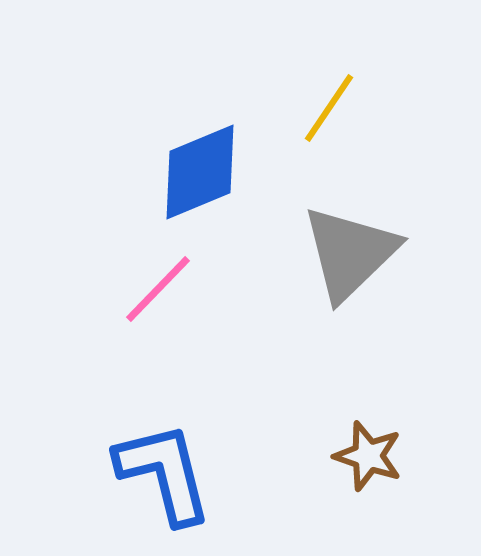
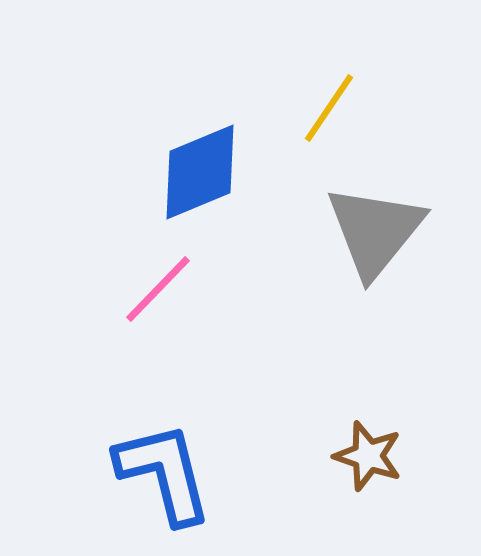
gray triangle: moved 25 px right, 22 px up; rotated 7 degrees counterclockwise
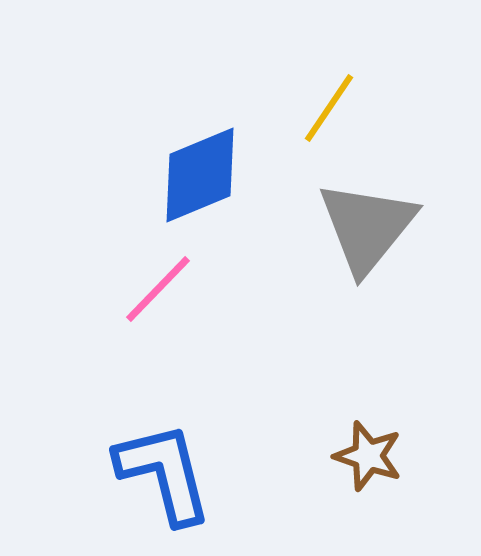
blue diamond: moved 3 px down
gray triangle: moved 8 px left, 4 px up
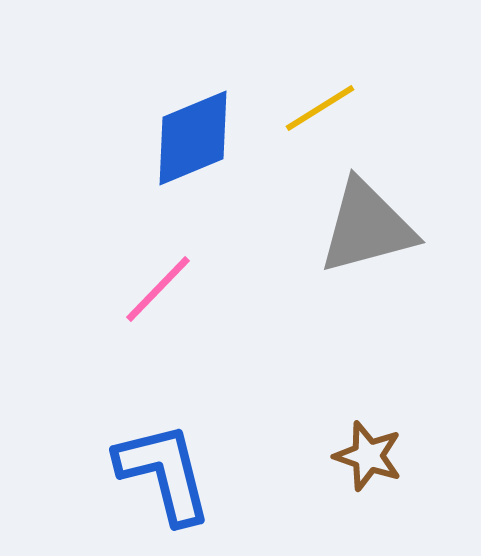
yellow line: moved 9 px left; rotated 24 degrees clockwise
blue diamond: moved 7 px left, 37 px up
gray triangle: rotated 36 degrees clockwise
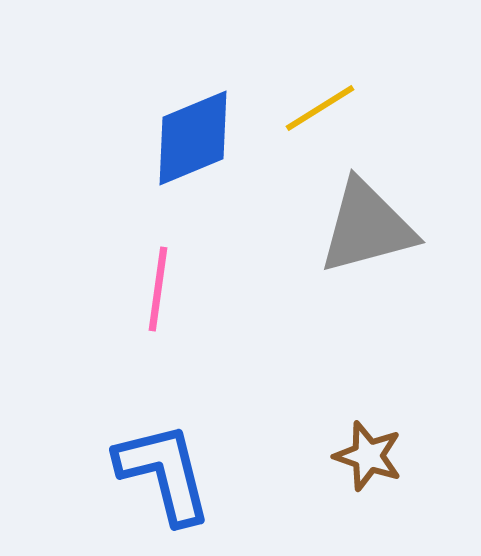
pink line: rotated 36 degrees counterclockwise
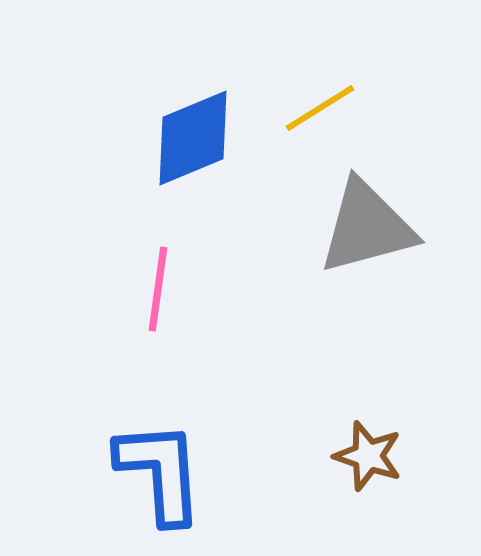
blue L-shape: moved 4 px left, 1 px up; rotated 10 degrees clockwise
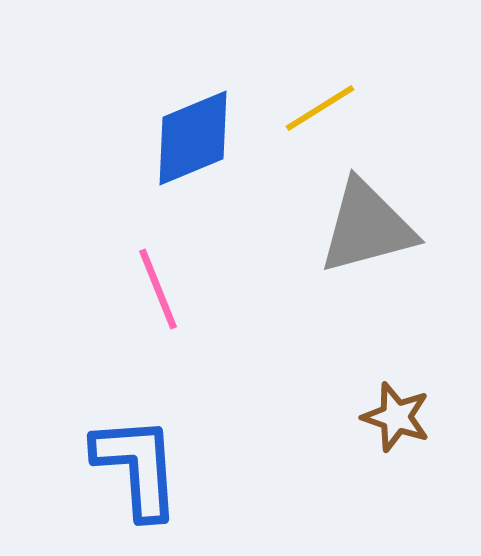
pink line: rotated 30 degrees counterclockwise
brown star: moved 28 px right, 39 px up
blue L-shape: moved 23 px left, 5 px up
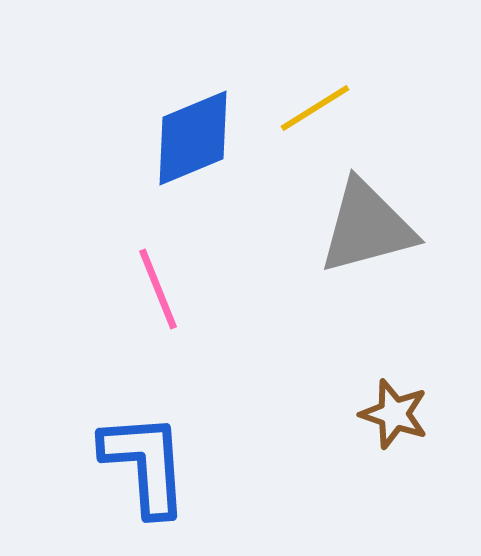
yellow line: moved 5 px left
brown star: moved 2 px left, 3 px up
blue L-shape: moved 8 px right, 3 px up
